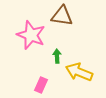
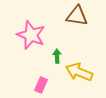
brown triangle: moved 15 px right
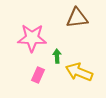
brown triangle: moved 2 px down; rotated 15 degrees counterclockwise
pink star: moved 1 px right, 3 px down; rotated 20 degrees counterclockwise
pink rectangle: moved 3 px left, 10 px up
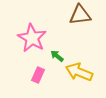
brown triangle: moved 3 px right, 3 px up
pink star: rotated 28 degrees clockwise
green arrow: rotated 48 degrees counterclockwise
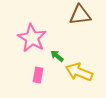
pink rectangle: rotated 14 degrees counterclockwise
